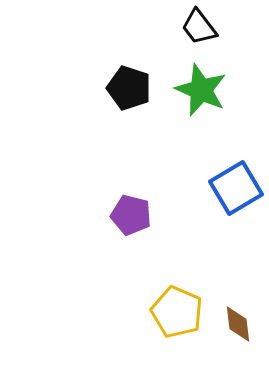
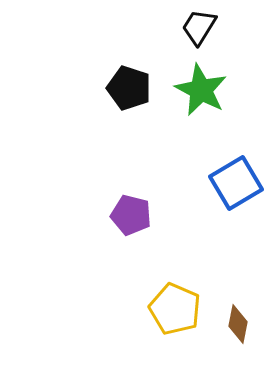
black trapezoid: rotated 69 degrees clockwise
green star: rotated 4 degrees clockwise
blue square: moved 5 px up
yellow pentagon: moved 2 px left, 3 px up
brown diamond: rotated 18 degrees clockwise
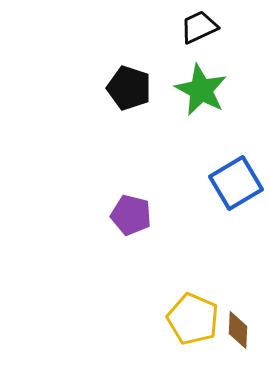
black trapezoid: rotated 33 degrees clockwise
yellow pentagon: moved 18 px right, 10 px down
brown diamond: moved 6 px down; rotated 9 degrees counterclockwise
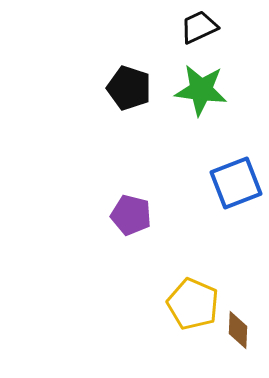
green star: rotated 20 degrees counterclockwise
blue square: rotated 10 degrees clockwise
yellow pentagon: moved 15 px up
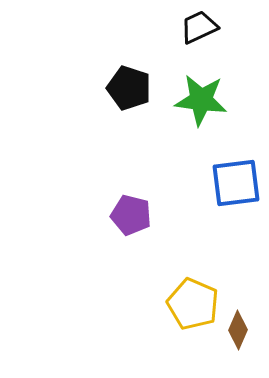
green star: moved 10 px down
blue square: rotated 14 degrees clockwise
brown diamond: rotated 21 degrees clockwise
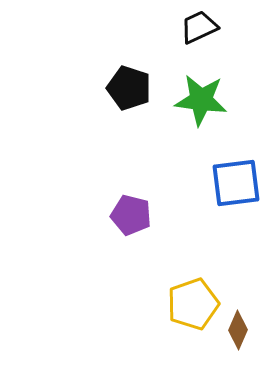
yellow pentagon: rotated 30 degrees clockwise
